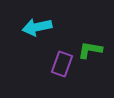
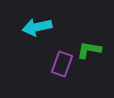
green L-shape: moved 1 px left
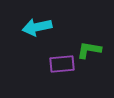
purple rectangle: rotated 65 degrees clockwise
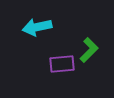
green L-shape: rotated 125 degrees clockwise
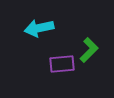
cyan arrow: moved 2 px right, 1 px down
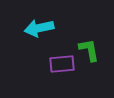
green L-shape: rotated 55 degrees counterclockwise
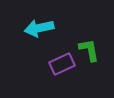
purple rectangle: rotated 20 degrees counterclockwise
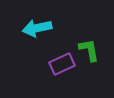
cyan arrow: moved 2 px left
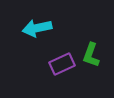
green L-shape: moved 2 px right, 5 px down; rotated 150 degrees counterclockwise
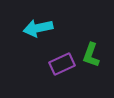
cyan arrow: moved 1 px right
